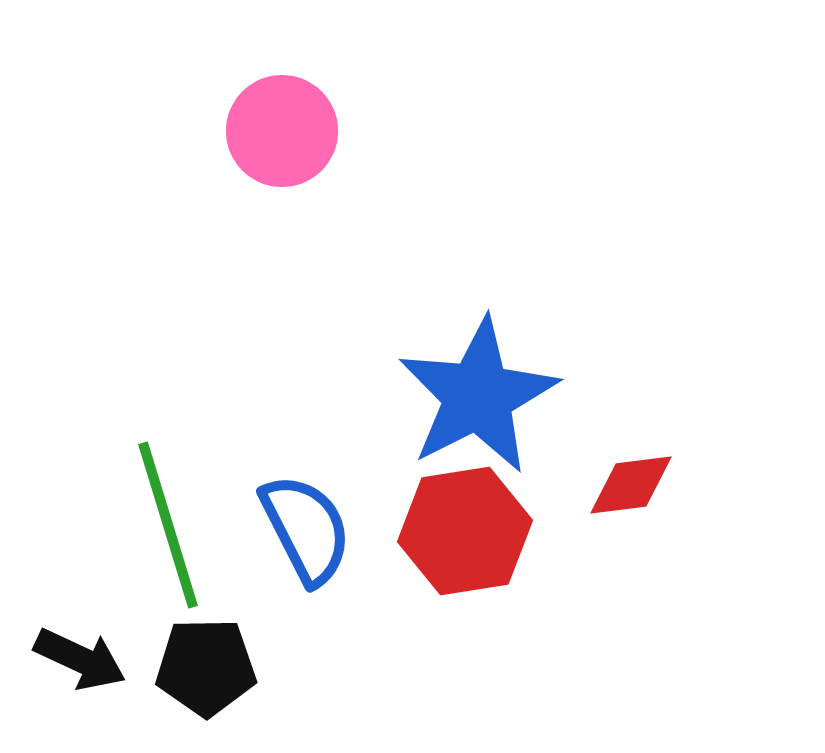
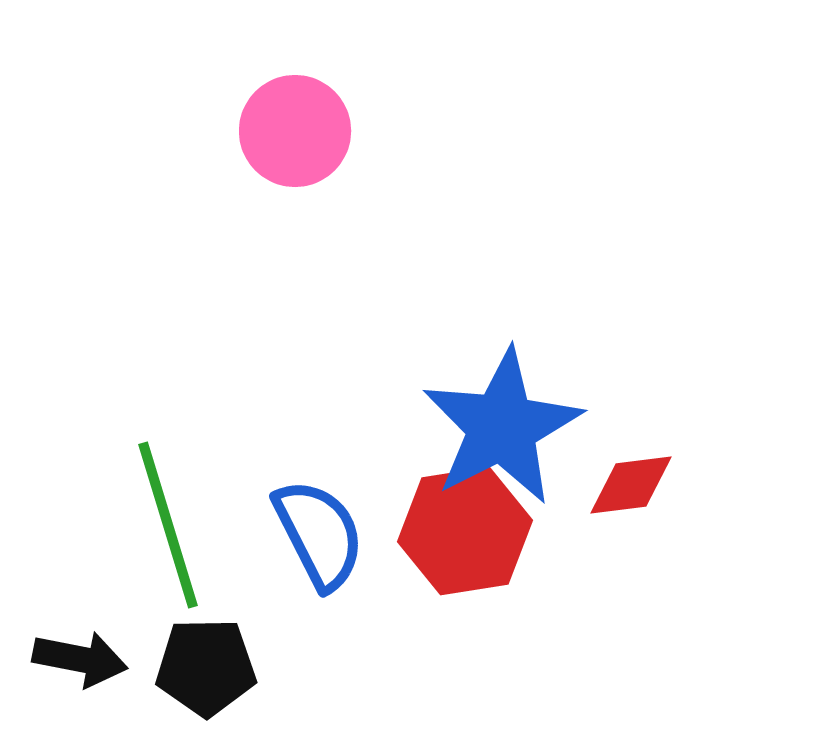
pink circle: moved 13 px right
blue star: moved 24 px right, 31 px down
blue semicircle: moved 13 px right, 5 px down
black arrow: rotated 14 degrees counterclockwise
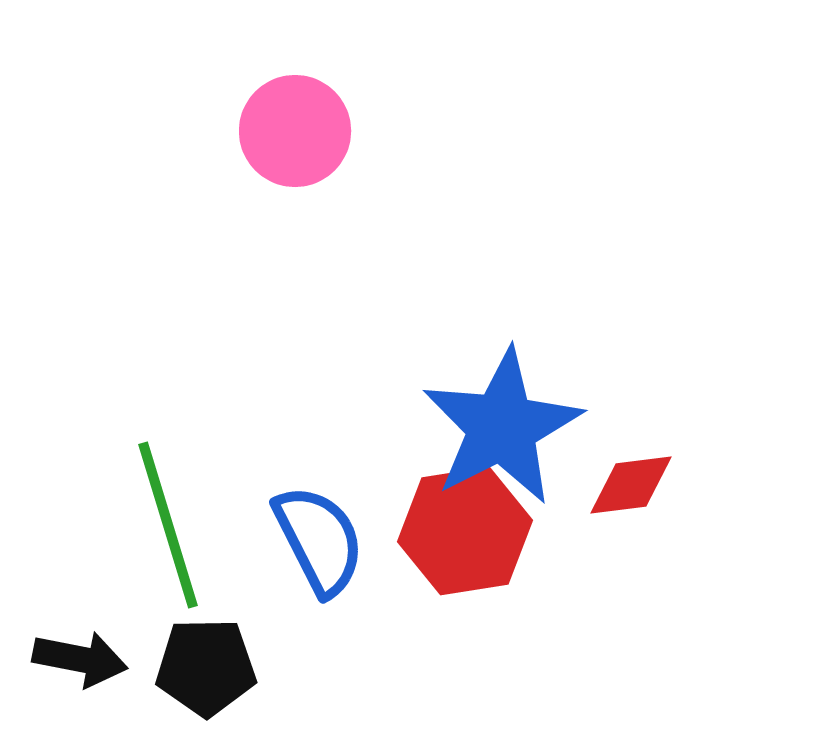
blue semicircle: moved 6 px down
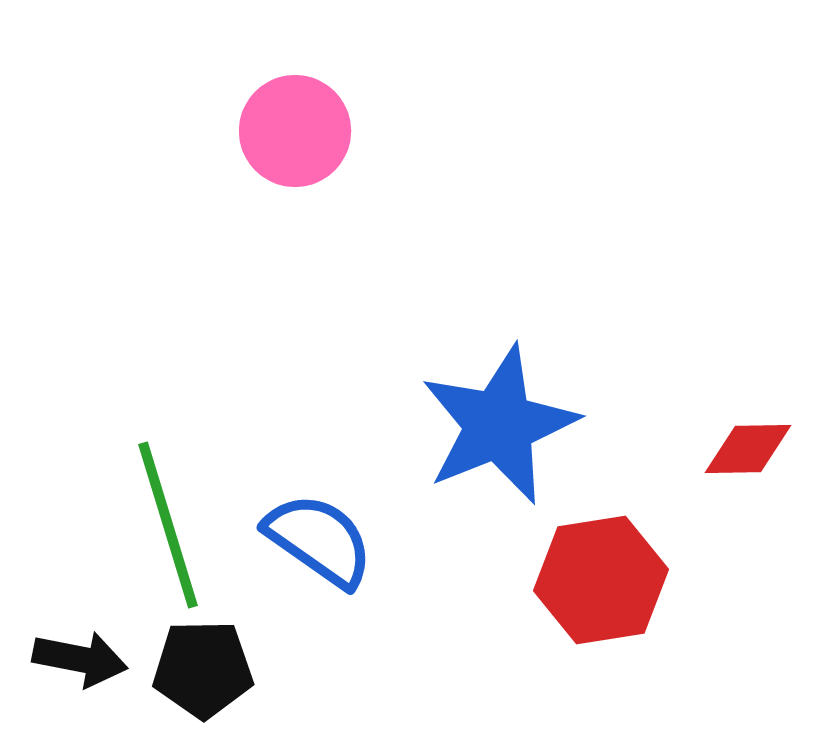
blue star: moved 3 px left, 2 px up; rotated 5 degrees clockwise
red diamond: moved 117 px right, 36 px up; rotated 6 degrees clockwise
red hexagon: moved 136 px right, 49 px down
blue semicircle: rotated 28 degrees counterclockwise
black pentagon: moved 3 px left, 2 px down
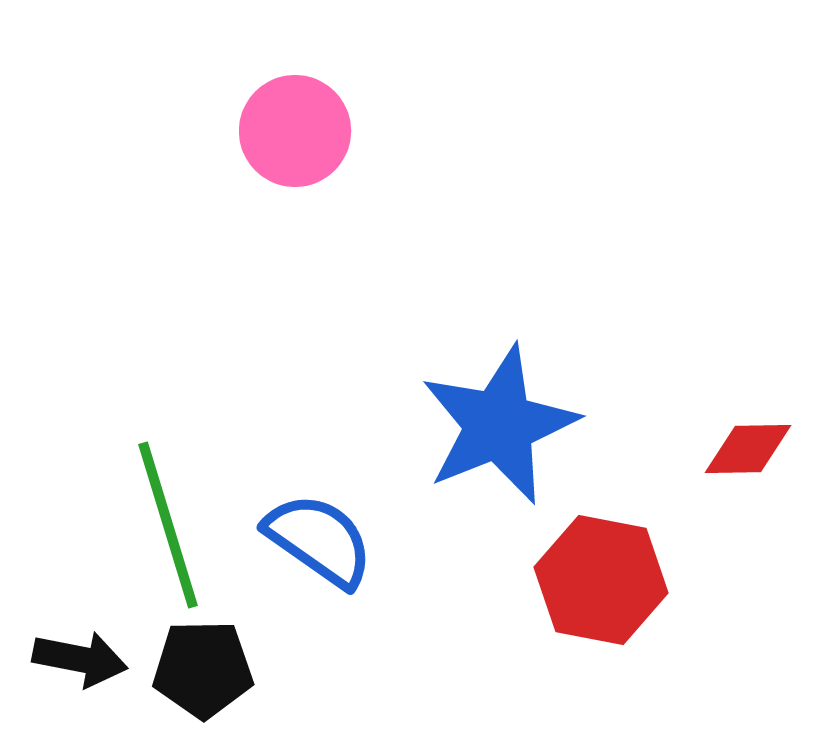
red hexagon: rotated 20 degrees clockwise
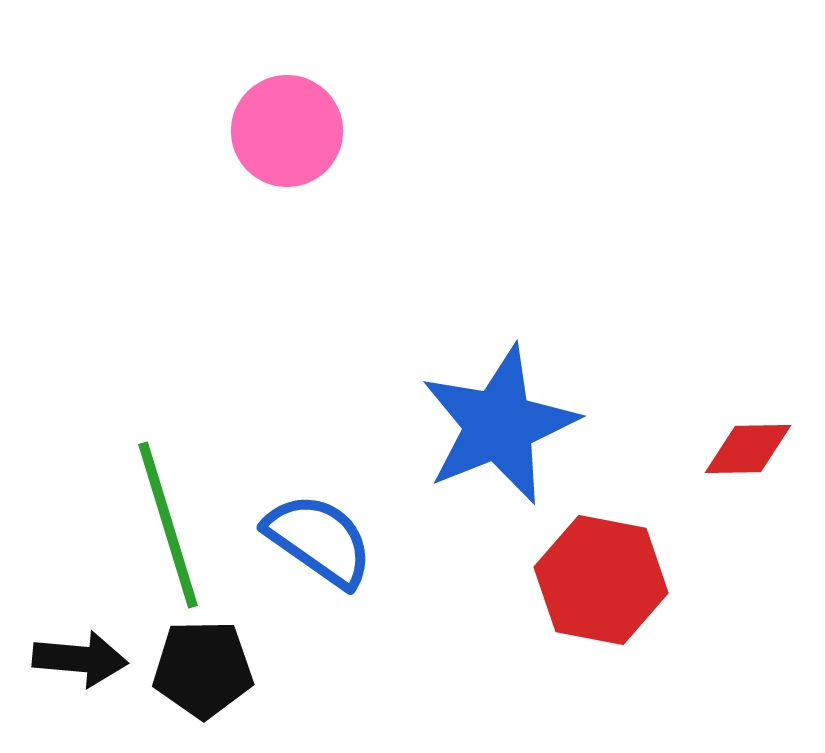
pink circle: moved 8 px left
black arrow: rotated 6 degrees counterclockwise
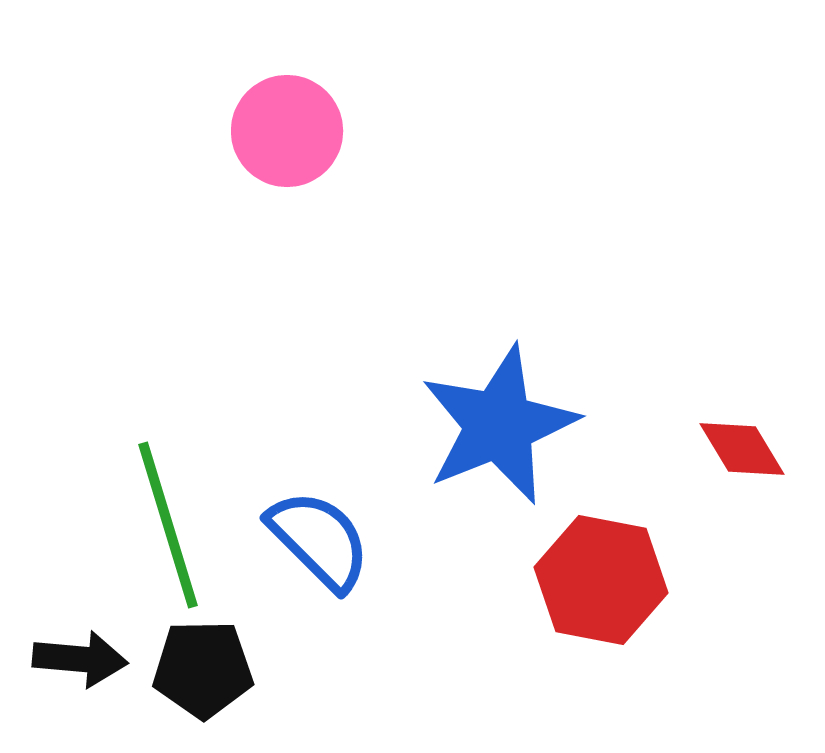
red diamond: moved 6 px left; rotated 60 degrees clockwise
blue semicircle: rotated 10 degrees clockwise
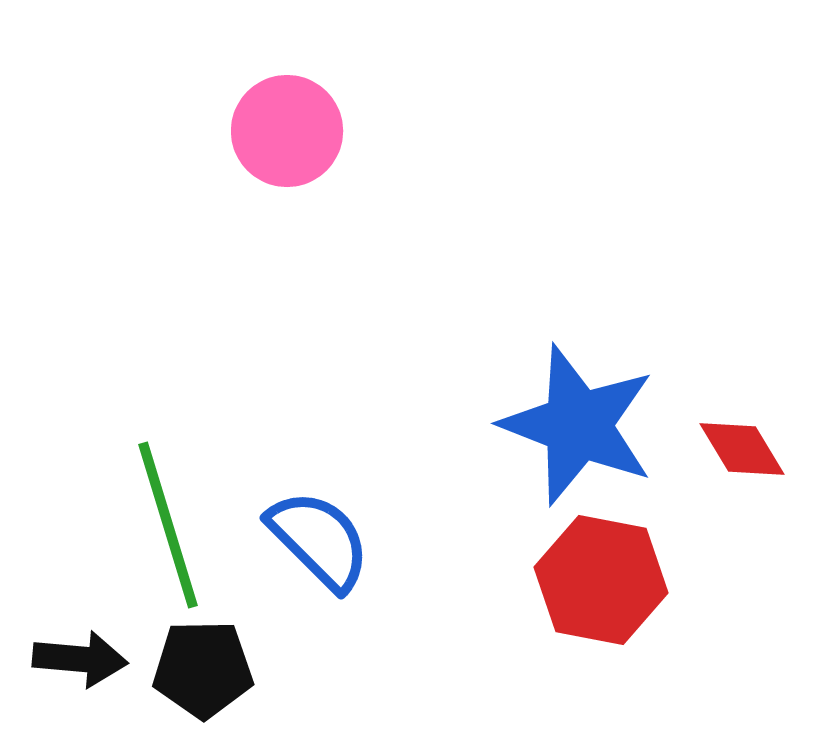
blue star: moved 79 px right; rotated 29 degrees counterclockwise
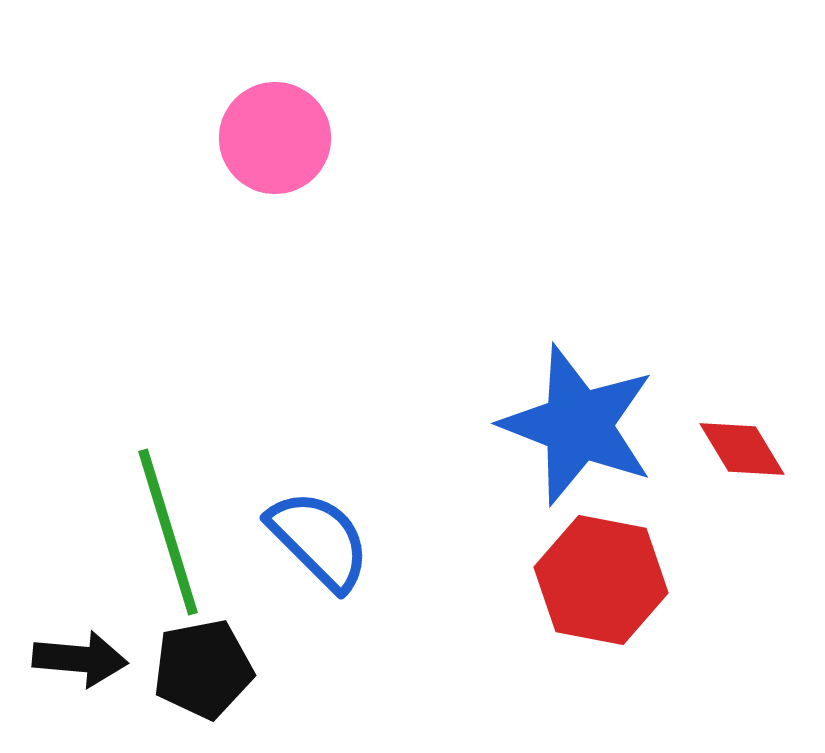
pink circle: moved 12 px left, 7 px down
green line: moved 7 px down
black pentagon: rotated 10 degrees counterclockwise
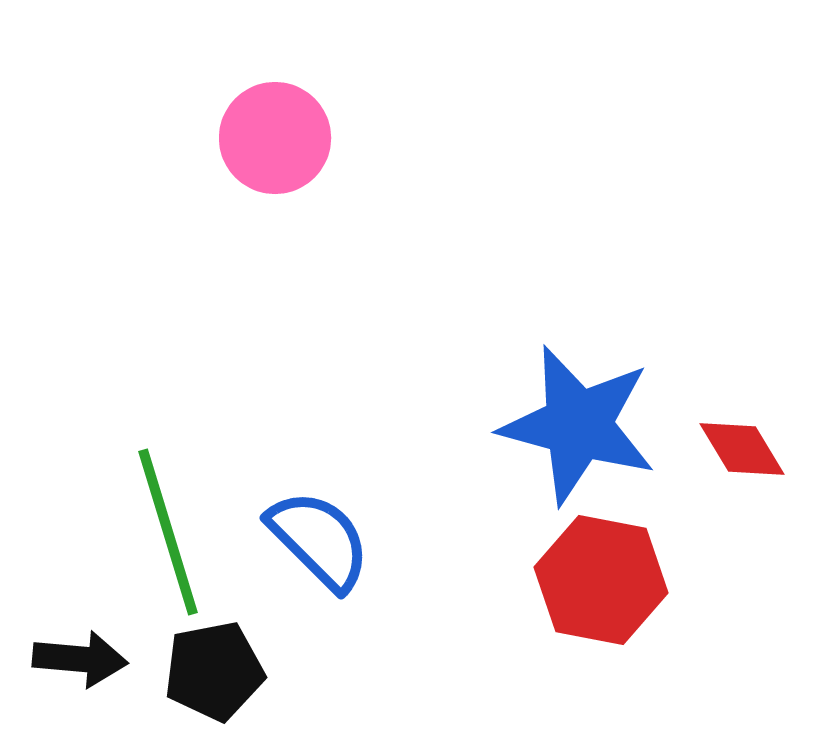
blue star: rotated 6 degrees counterclockwise
black pentagon: moved 11 px right, 2 px down
